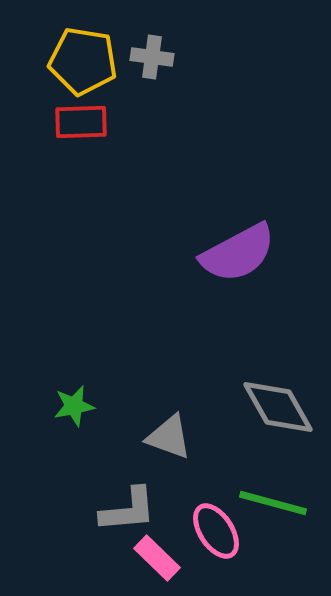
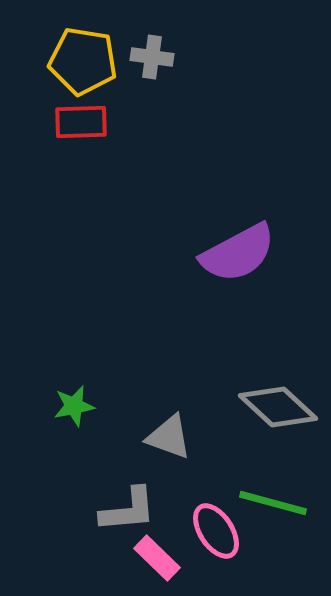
gray diamond: rotated 18 degrees counterclockwise
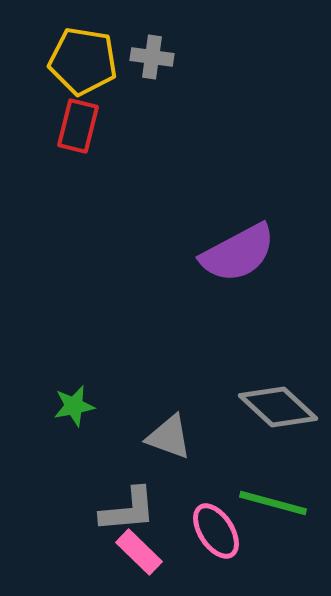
red rectangle: moved 3 px left, 4 px down; rotated 74 degrees counterclockwise
pink rectangle: moved 18 px left, 6 px up
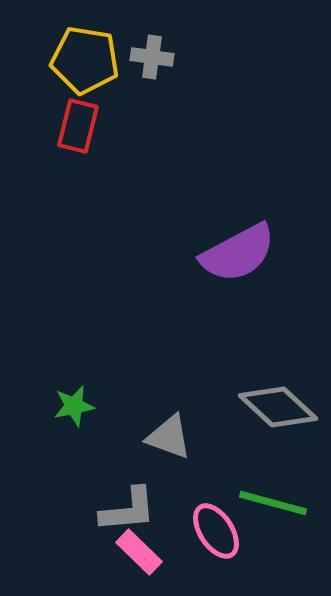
yellow pentagon: moved 2 px right, 1 px up
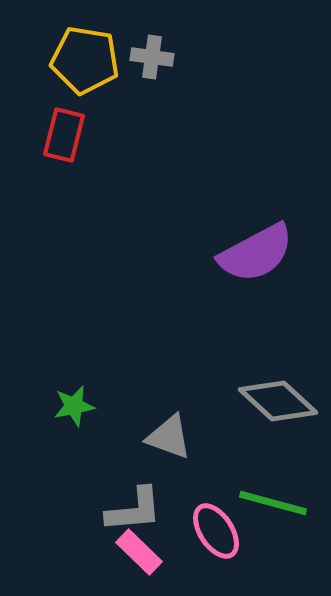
red rectangle: moved 14 px left, 9 px down
purple semicircle: moved 18 px right
gray diamond: moved 6 px up
gray L-shape: moved 6 px right
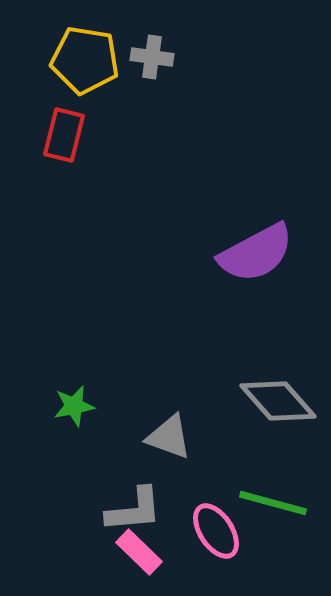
gray diamond: rotated 6 degrees clockwise
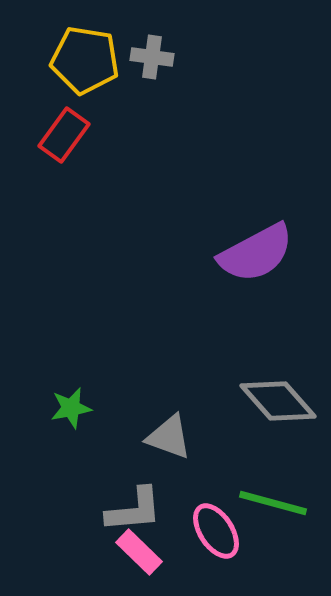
red rectangle: rotated 22 degrees clockwise
green star: moved 3 px left, 2 px down
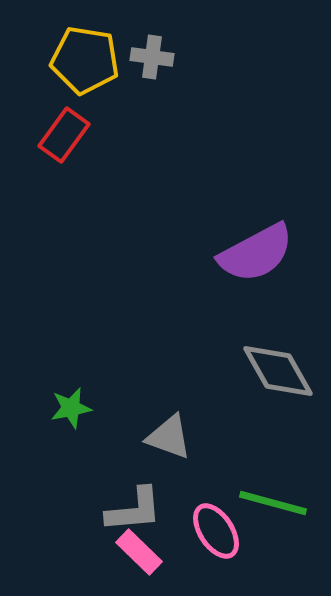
gray diamond: moved 30 px up; rotated 12 degrees clockwise
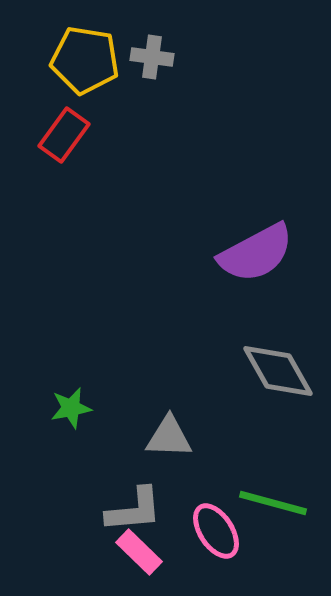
gray triangle: rotated 18 degrees counterclockwise
